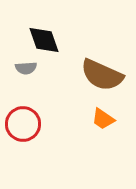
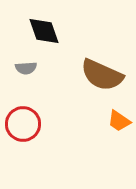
black diamond: moved 9 px up
orange trapezoid: moved 16 px right, 2 px down
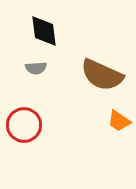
black diamond: rotated 12 degrees clockwise
gray semicircle: moved 10 px right
red circle: moved 1 px right, 1 px down
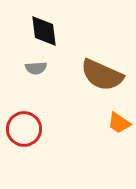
orange trapezoid: moved 2 px down
red circle: moved 4 px down
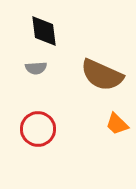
orange trapezoid: moved 2 px left, 1 px down; rotated 10 degrees clockwise
red circle: moved 14 px right
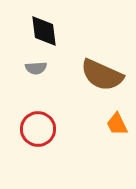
orange trapezoid: rotated 20 degrees clockwise
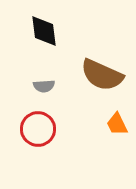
gray semicircle: moved 8 px right, 18 px down
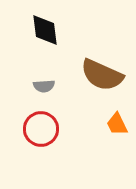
black diamond: moved 1 px right, 1 px up
red circle: moved 3 px right
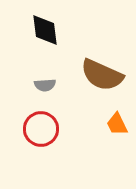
gray semicircle: moved 1 px right, 1 px up
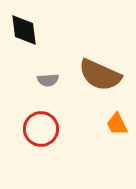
black diamond: moved 21 px left
brown semicircle: moved 2 px left
gray semicircle: moved 3 px right, 5 px up
